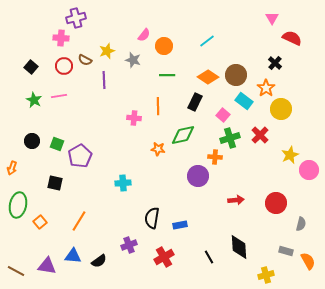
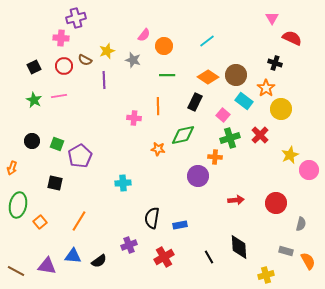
black cross at (275, 63): rotated 24 degrees counterclockwise
black square at (31, 67): moved 3 px right; rotated 24 degrees clockwise
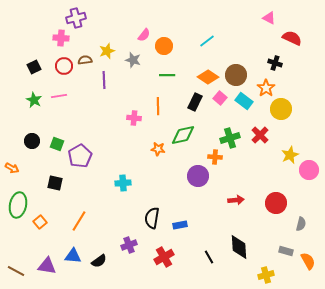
pink triangle at (272, 18): moved 3 px left; rotated 32 degrees counterclockwise
brown semicircle at (85, 60): rotated 144 degrees clockwise
pink square at (223, 115): moved 3 px left, 17 px up
orange arrow at (12, 168): rotated 80 degrees counterclockwise
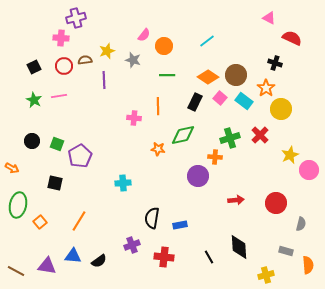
purple cross at (129, 245): moved 3 px right
red cross at (164, 257): rotated 36 degrees clockwise
orange semicircle at (308, 261): moved 4 px down; rotated 24 degrees clockwise
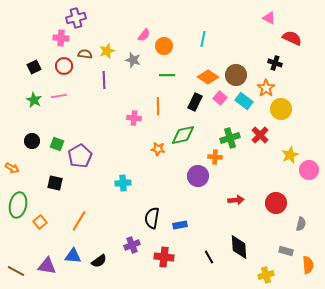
cyan line at (207, 41): moved 4 px left, 2 px up; rotated 42 degrees counterclockwise
brown semicircle at (85, 60): moved 6 px up; rotated 16 degrees clockwise
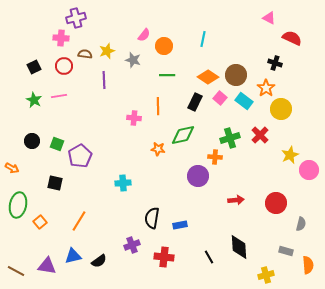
blue triangle at (73, 256): rotated 18 degrees counterclockwise
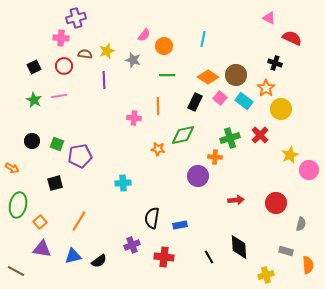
purple pentagon at (80, 156): rotated 20 degrees clockwise
black square at (55, 183): rotated 28 degrees counterclockwise
purple triangle at (47, 266): moved 5 px left, 17 px up
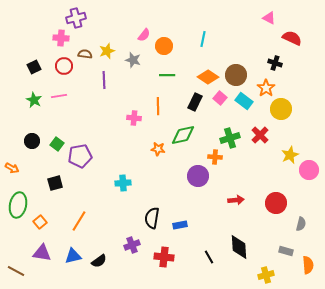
green square at (57, 144): rotated 16 degrees clockwise
purple triangle at (42, 249): moved 4 px down
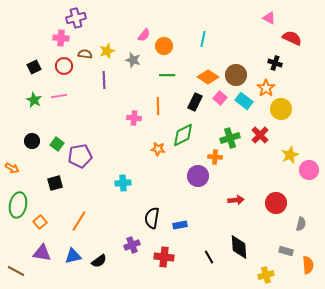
green diamond at (183, 135): rotated 15 degrees counterclockwise
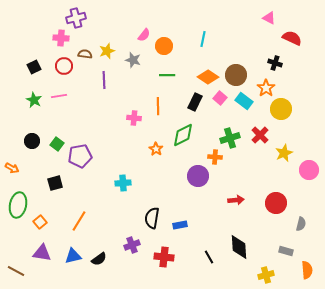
orange star at (158, 149): moved 2 px left; rotated 24 degrees clockwise
yellow star at (290, 155): moved 6 px left, 2 px up
black semicircle at (99, 261): moved 2 px up
orange semicircle at (308, 265): moved 1 px left, 5 px down
